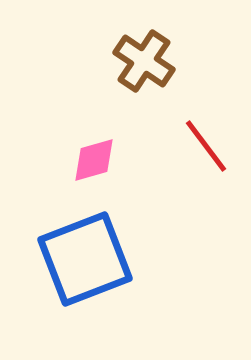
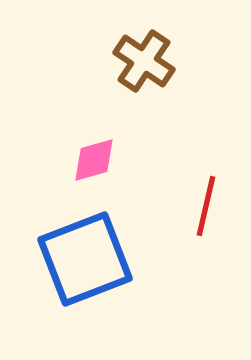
red line: moved 60 px down; rotated 50 degrees clockwise
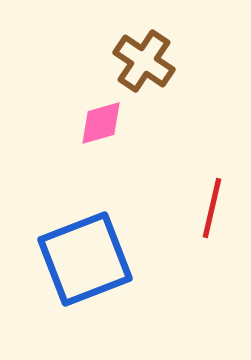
pink diamond: moved 7 px right, 37 px up
red line: moved 6 px right, 2 px down
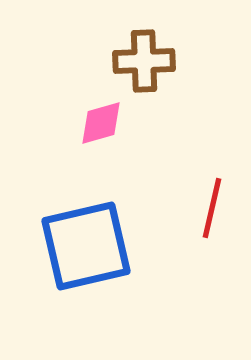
brown cross: rotated 36 degrees counterclockwise
blue square: moved 1 px right, 13 px up; rotated 8 degrees clockwise
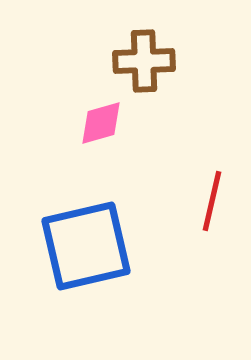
red line: moved 7 px up
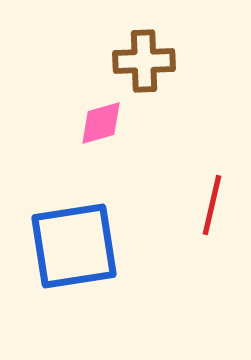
red line: moved 4 px down
blue square: moved 12 px left; rotated 4 degrees clockwise
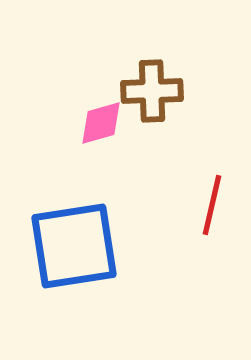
brown cross: moved 8 px right, 30 px down
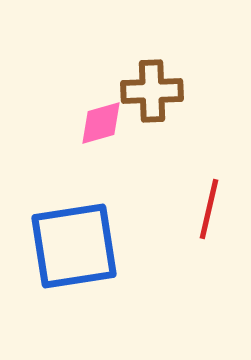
red line: moved 3 px left, 4 px down
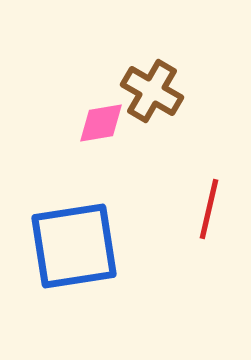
brown cross: rotated 32 degrees clockwise
pink diamond: rotated 6 degrees clockwise
